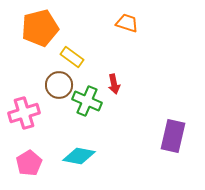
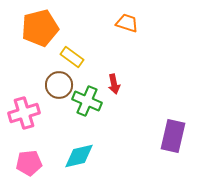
cyan diamond: rotated 24 degrees counterclockwise
pink pentagon: rotated 25 degrees clockwise
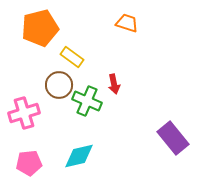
purple rectangle: moved 2 px down; rotated 52 degrees counterclockwise
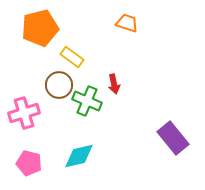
pink pentagon: rotated 20 degrees clockwise
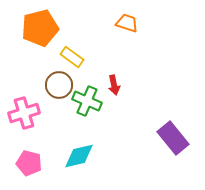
red arrow: moved 1 px down
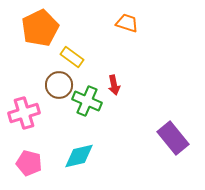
orange pentagon: rotated 12 degrees counterclockwise
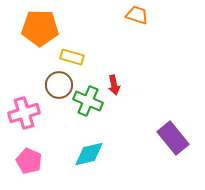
orange trapezoid: moved 10 px right, 8 px up
orange pentagon: rotated 27 degrees clockwise
yellow rectangle: rotated 20 degrees counterclockwise
green cross: moved 1 px right
cyan diamond: moved 10 px right, 2 px up
pink pentagon: moved 2 px up; rotated 10 degrees clockwise
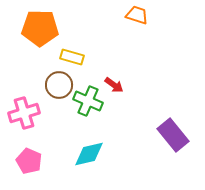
red arrow: rotated 42 degrees counterclockwise
purple rectangle: moved 3 px up
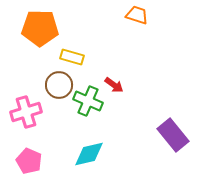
pink cross: moved 2 px right, 1 px up
